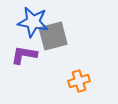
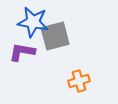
gray square: moved 2 px right
purple L-shape: moved 2 px left, 3 px up
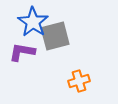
blue star: rotated 24 degrees clockwise
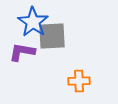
gray square: moved 3 px left; rotated 12 degrees clockwise
orange cross: rotated 15 degrees clockwise
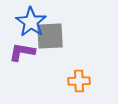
blue star: moved 2 px left
gray square: moved 2 px left
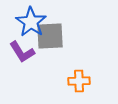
purple L-shape: rotated 132 degrees counterclockwise
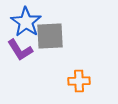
blue star: moved 5 px left
purple L-shape: moved 2 px left, 2 px up
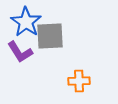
purple L-shape: moved 2 px down
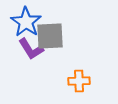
purple L-shape: moved 11 px right, 3 px up
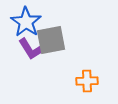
gray square: moved 1 px right, 4 px down; rotated 8 degrees counterclockwise
orange cross: moved 8 px right
